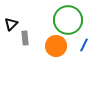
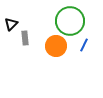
green circle: moved 2 px right, 1 px down
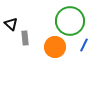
black triangle: rotated 32 degrees counterclockwise
orange circle: moved 1 px left, 1 px down
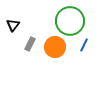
black triangle: moved 2 px right, 1 px down; rotated 24 degrees clockwise
gray rectangle: moved 5 px right, 6 px down; rotated 32 degrees clockwise
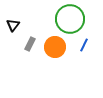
green circle: moved 2 px up
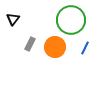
green circle: moved 1 px right, 1 px down
black triangle: moved 6 px up
blue line: moved 1 px right, 3 px down
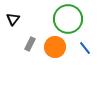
green circle: moved 3 px left, 1 px up
blue line: rotated 64 degrees counterclockwise
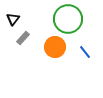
gray rectangle: moved 7 px left, 6 px up; rotated 16 degrees clockwise
blue line: moved 4 px down
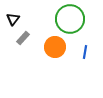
green circle: moved 2 px right
blue line: rotated 48 degrees clockwise
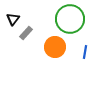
gray rectangle: moved 3 px right, 5 px up
